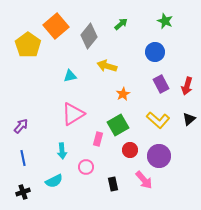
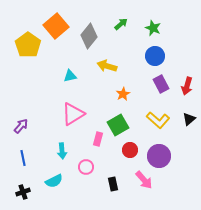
green star: moved 12 px left, 7 px down
blue circle: moved 4 px down
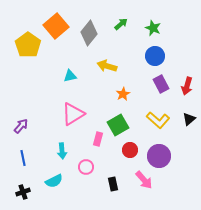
gray diamond: moved 3 px up
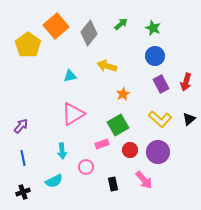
red arrow: moved 1 px left, 4 px up
yellow L-shape: moved 2 px right, 1 px up
pink rectangle: moved 4 px right, 5 px down; rotated 56 degrees clockwise
purple circle: moved 1 px left, 4 px up
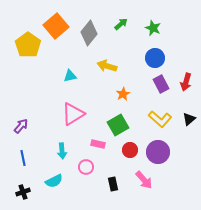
blue circle: moved 2 px down
pink rectangle: moved 4 px left; rotated 32 degrees clockwise
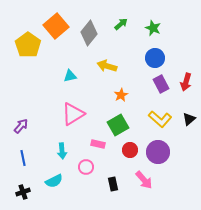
orange star: moved 2 px left, 1 px down
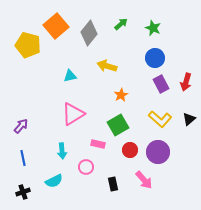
yellow pentagon: rotated 20 degrees counterclockwise
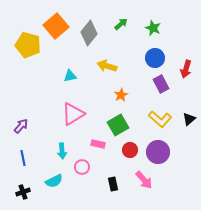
red arrow: moved 13 px up
pink circle: moved 4 px left
